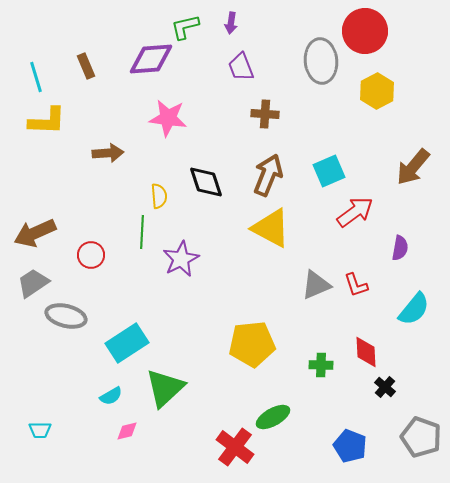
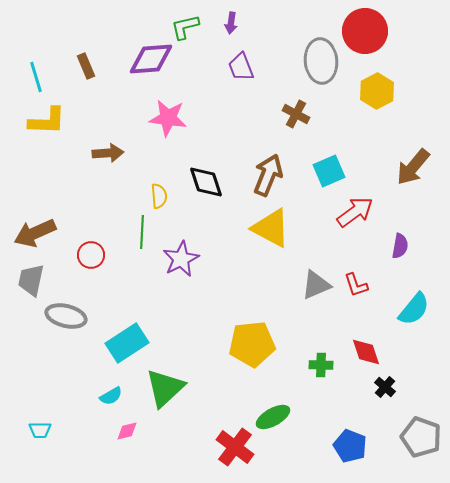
brown cross at (265, 114): moved 31 px right; rotated 24 degrees clockwise
purple semicircle at (400, 248): moved 2 px up
gray trapezoid at (33, 283): moved 2 px left, 3 px up; rotated 44 degrees counterclockwise
red diamond at (366, 352): rotated 16 degrees counterclockwise
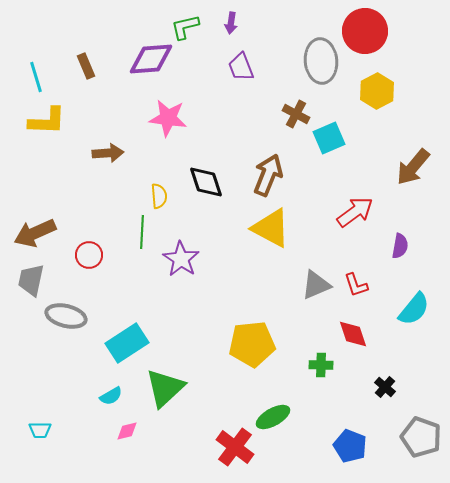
cyan square at (329, 171): moved 33 px up
red circle at (91, 255): moved 2 px left
purple star at (181, 259): rotated 12 degrees counterclockwise
red diamond at (366, 352): moved 13 px left, 18 px up
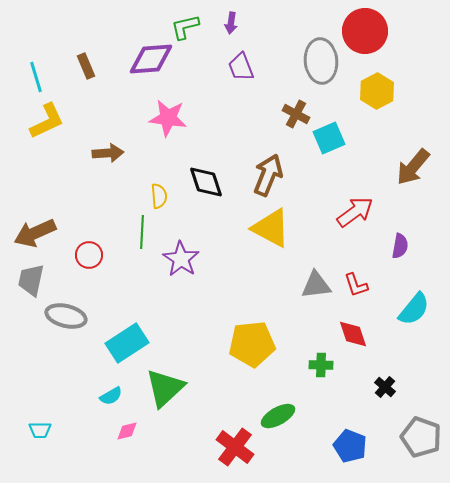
yellow L-shape at (47, 121): rotated 27 degrees counterclockwise
gray triangle at (316, 285): rotated 16 degrees clockwise
green ellipse at (273, 417): moved 5 px right, 1 px up
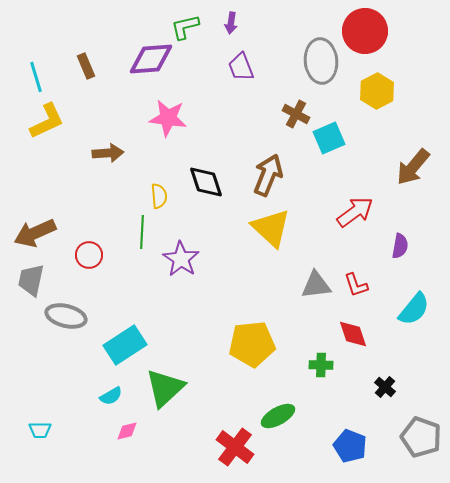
yellow triangle at (271, 228): rotated 15 degrees clockwise
cyan rectangle at (127, 343): moved 2 px left, 2 px down
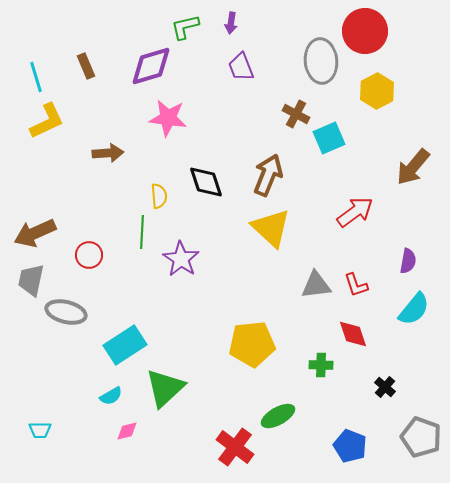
purple diamond at (151, 59): moved 7 px down; rotated 12 degrees counterclockwise
purple semicircle at (400, 246): moved 8 px right, 15 px down
gray ellipse at (66, 316): moved 4 px up
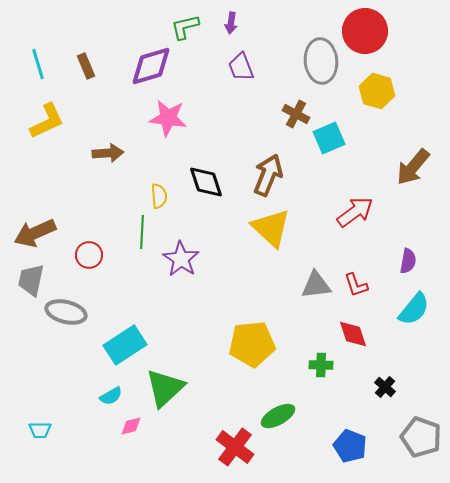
cyan line at (36, 77): moved 2 px right, 13 px up
yellow hexagon at (377, 91): rotated 16 degrees counterclockwise
pink diamond at (127, 431): moved 4 px right, 5 px up
